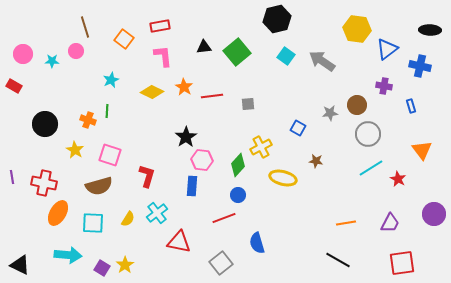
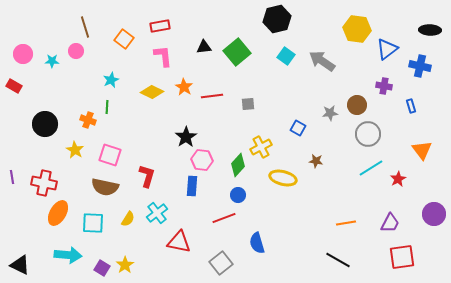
green line at (107, 111): moved 4 px up
red star at (398, 179): rotated 14 degrees clockwise
brown semicircle at (99, 186): moved 6 px right, 1 px down; rotated 28 degrees clockwise
red square at (402, 263): moved 6 px up
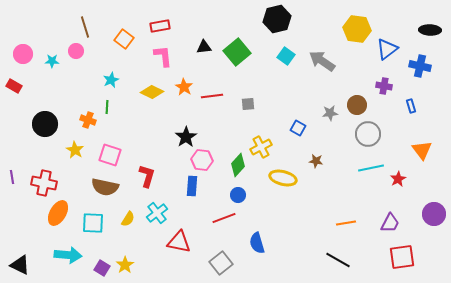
cyan line at (371, 168): rotated 20 degrees clockwise
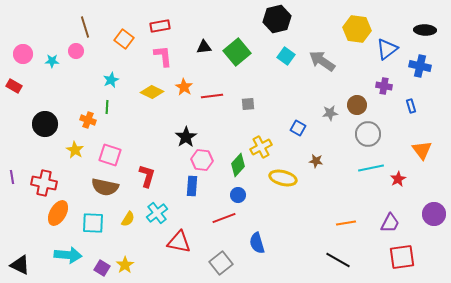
black ellipse at (430, 30): moved 5 px left
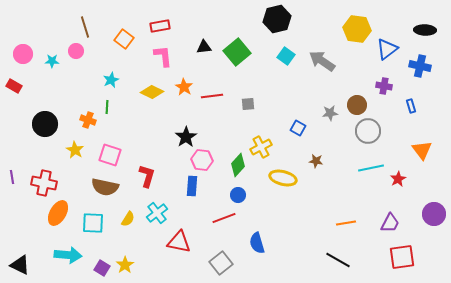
gray circle at (368, 134): moved 3 px up
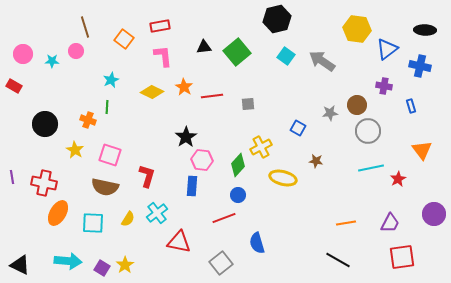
cyan arrow at (68, 255): moved 6 px down
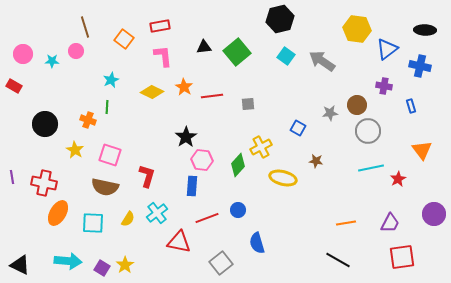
black hexagon at (277, 19): moved 3 px right
blue circle at (238, 195): moved 15 px down
red line at (224, 218): moved 17 px left
